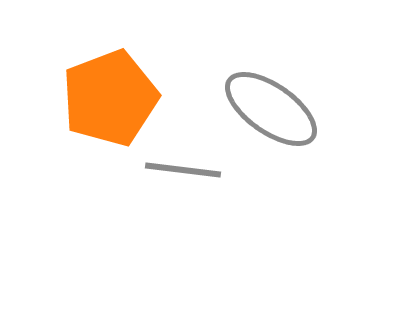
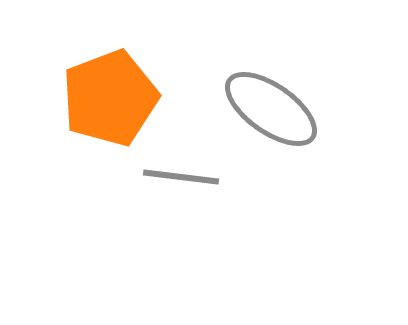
gray line: moved 2 px left, 7 px down
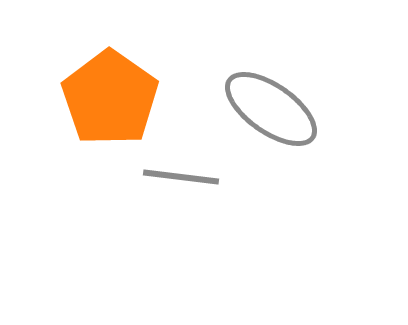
orange pentagon: rotated 16 degrees counterclockwise
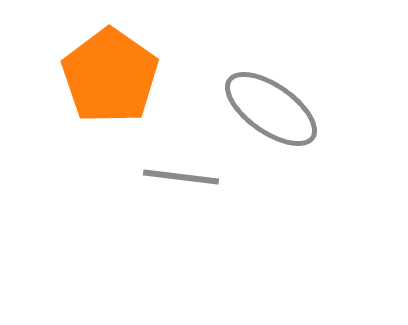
orange pentagon: moved 22 px up
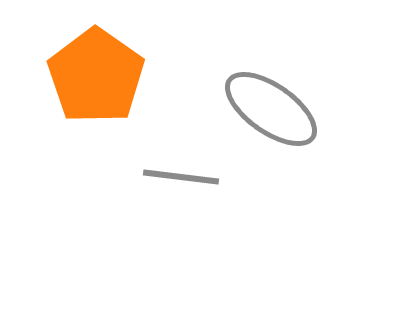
orange pentagon: moved 14 px left
